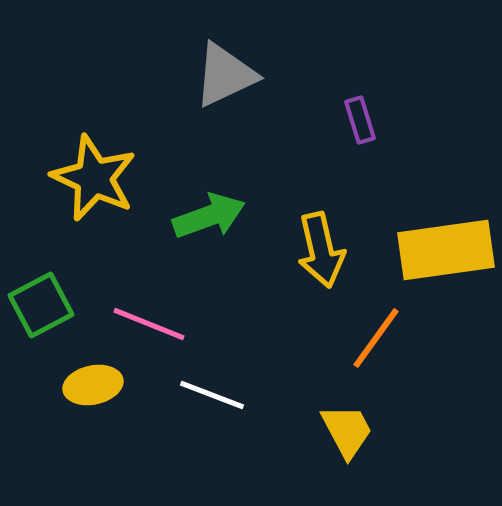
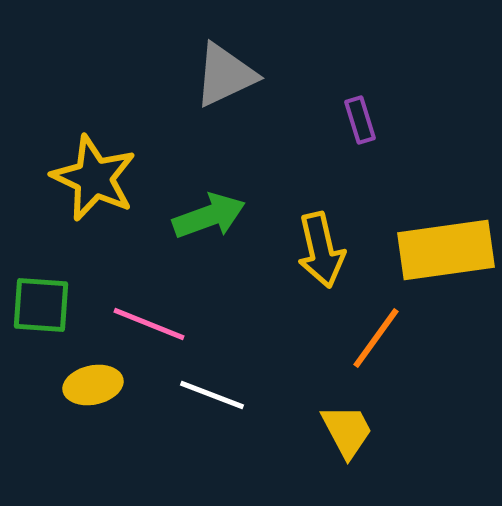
green square: rotated 32 degrees clockwise
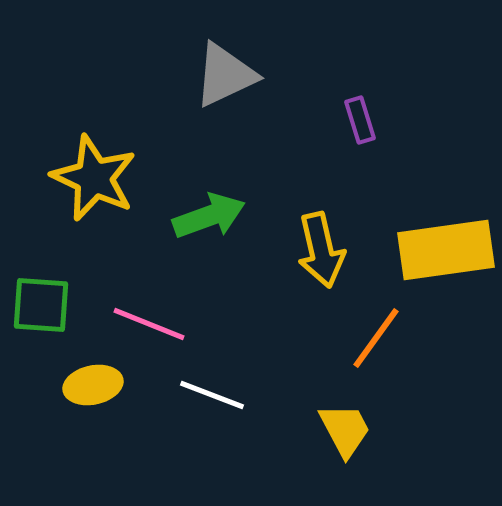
yellow trapezoid: moved 2 px left, 1 px up
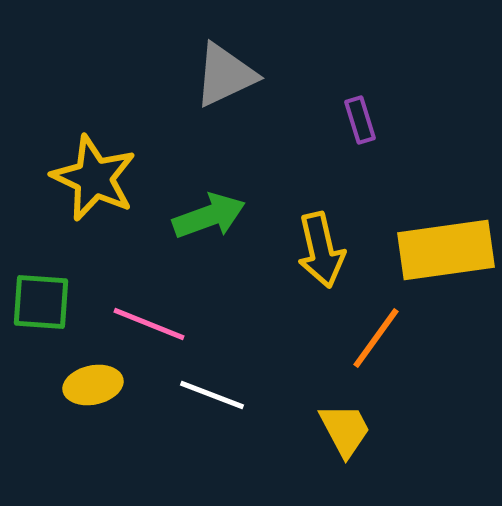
green square: moved 3 px up
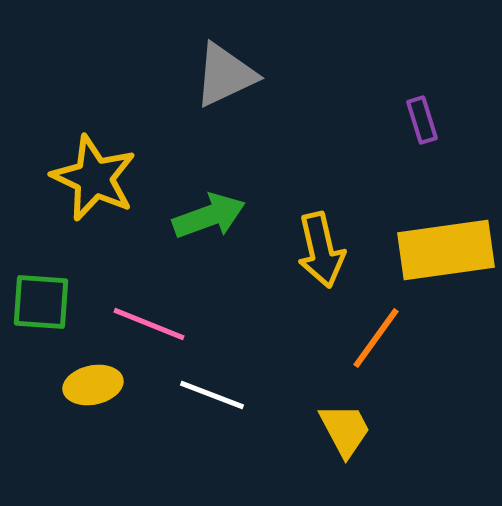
purple rectangle: moved 62 px right
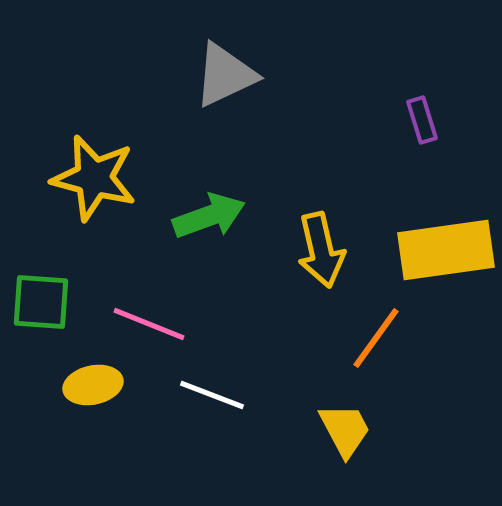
yellow star: rotated 10 degrees counterclockwise
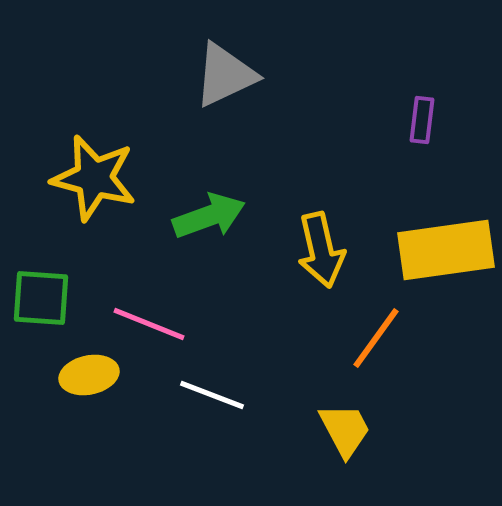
purple rectangle: rotated 24 degrees clockwise
green square: moved 4 px up
yellow ellipse: moved 4 px left, 10 px up
